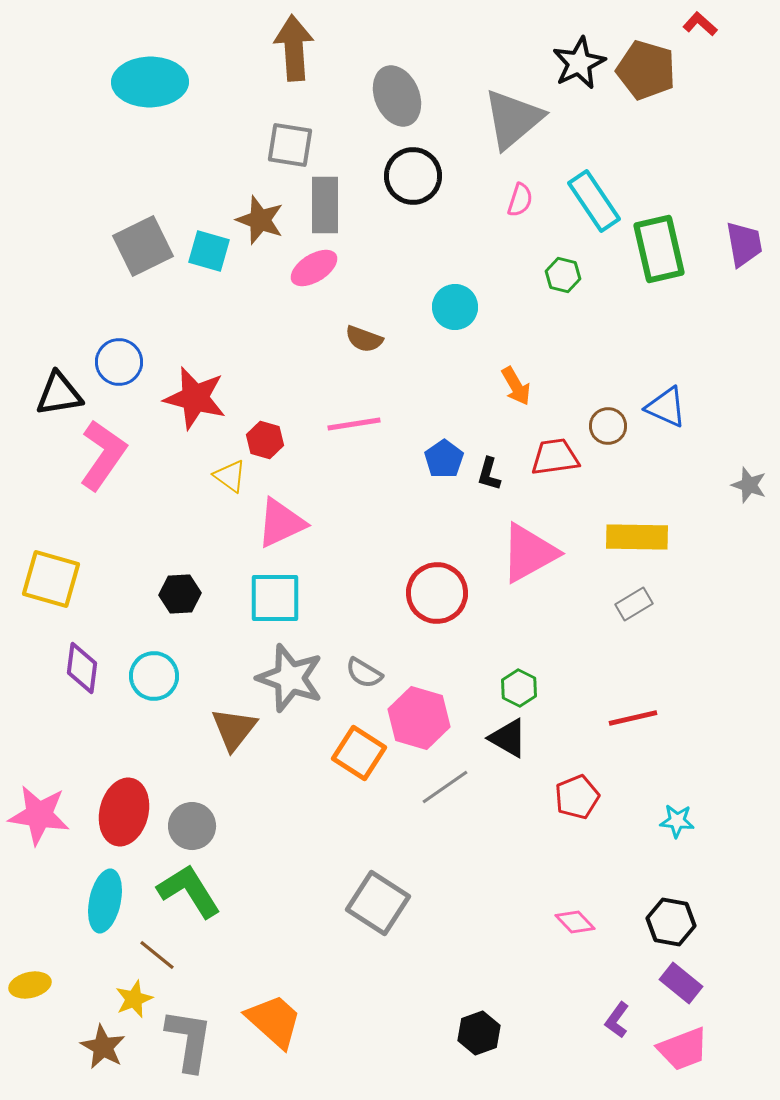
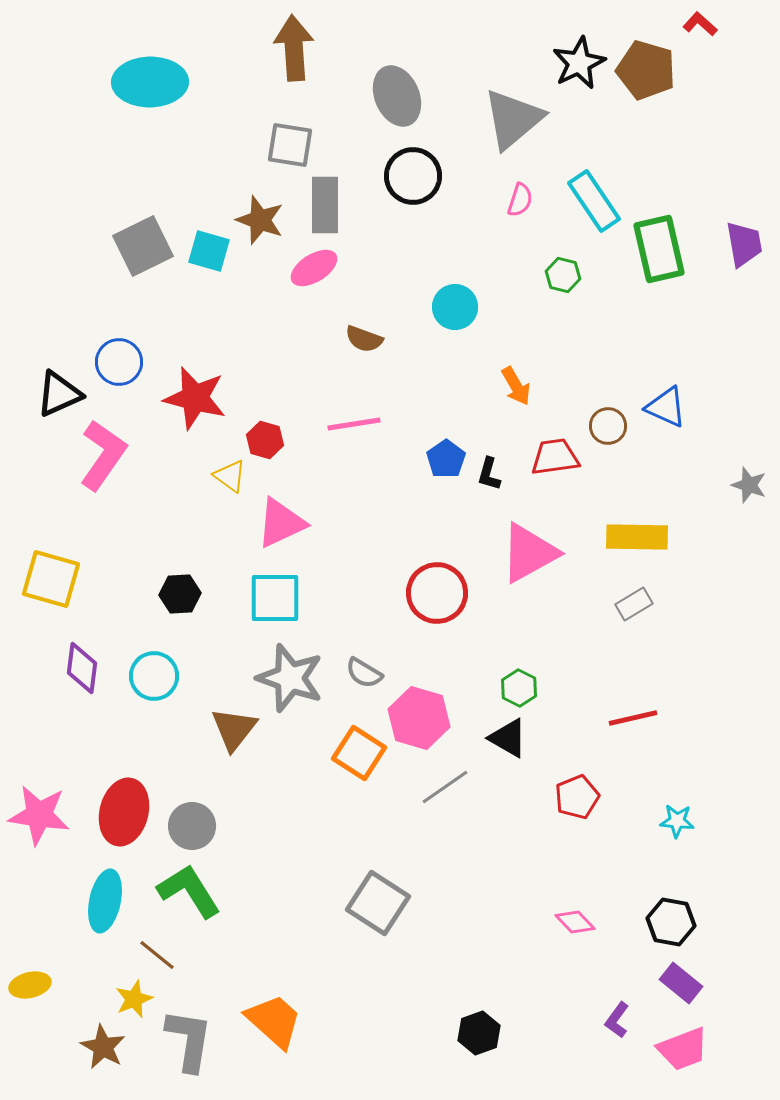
black triangle at (59, 394): rotated 15 degrees counterclockwise
blue pentagon at (444, 459): moved 2 px right
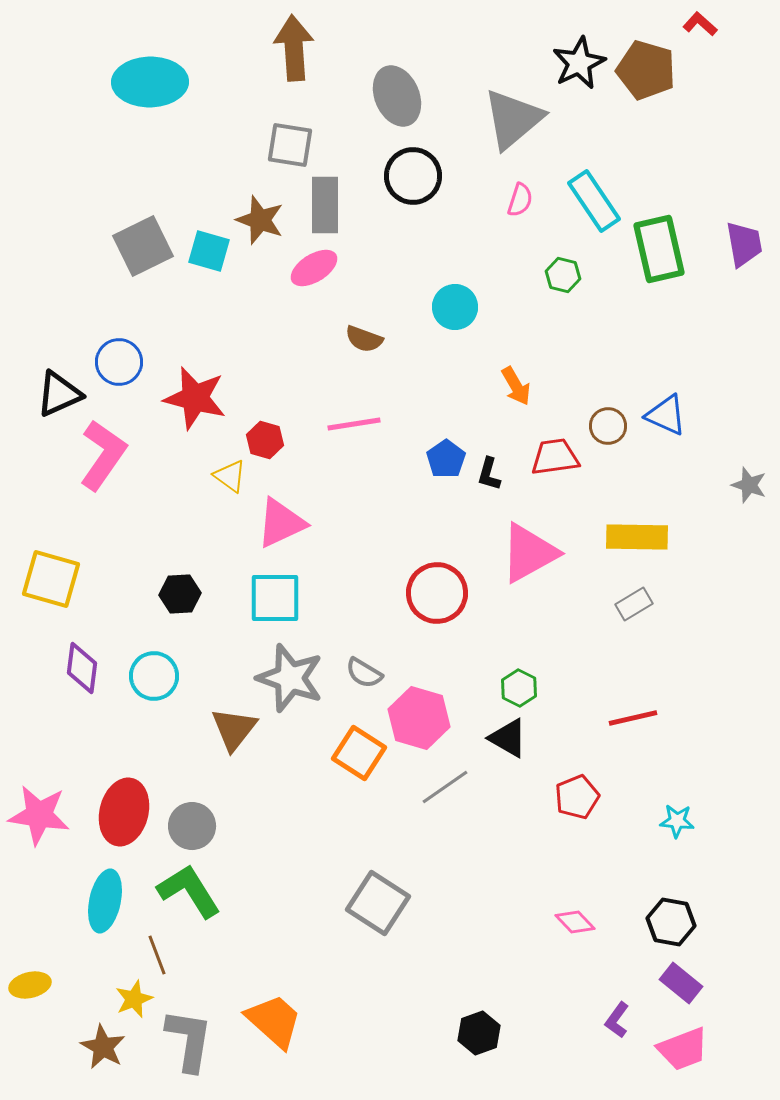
blue triangle at (666, 407): moved 8 px down
brown line at (157, 955): rotated 30 degrees clockwise
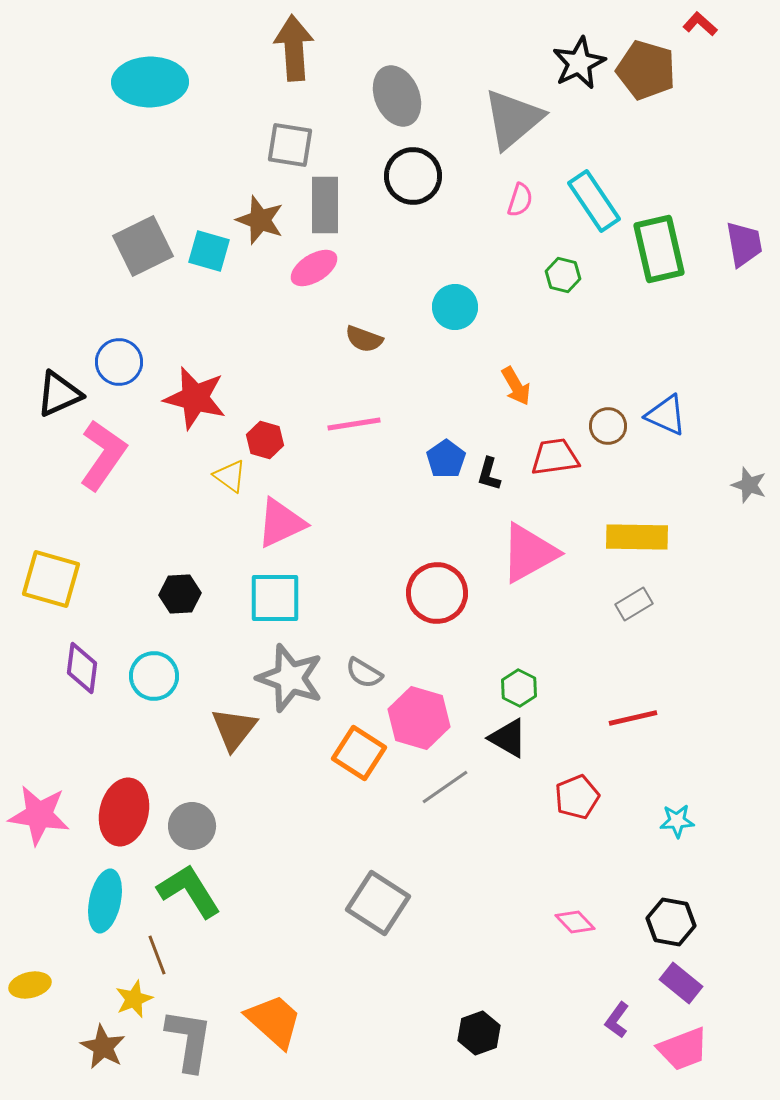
cyan star at (677, 821): rotated 8 degrees counterclockwise
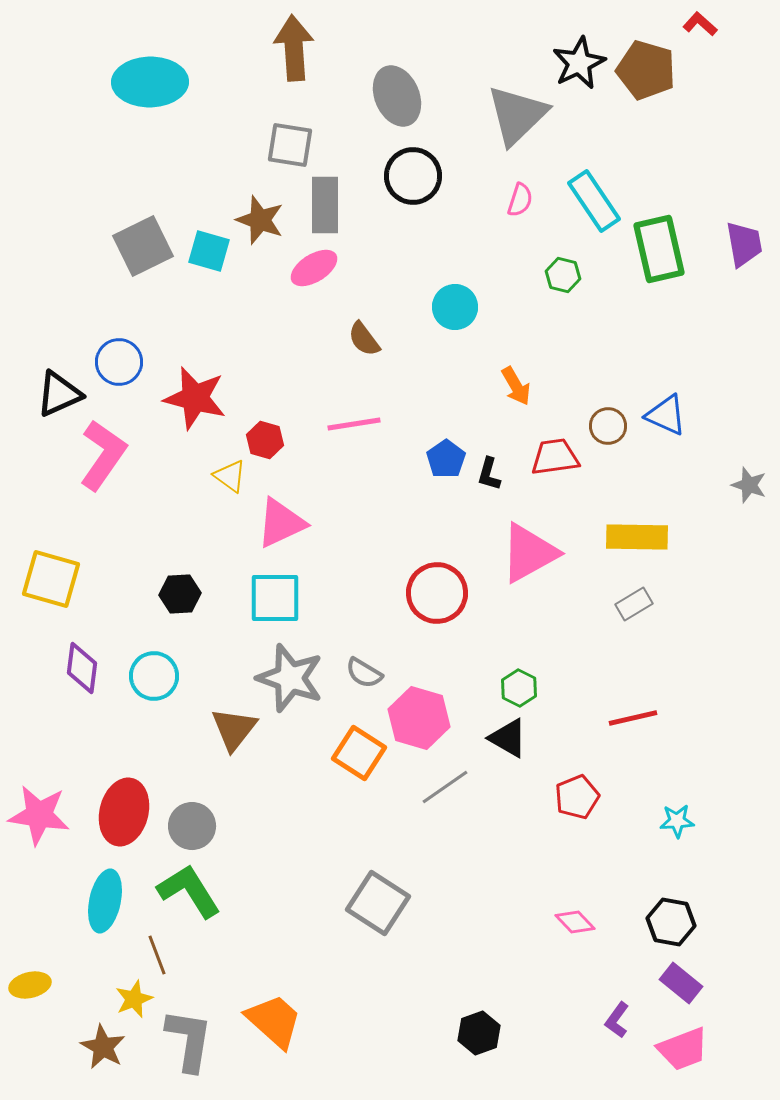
gray triangle at (513, 119): moved 4 px right, 4 px up; rotated 4 degrees counterclockwise
brown semicircle at (364, 339): rotated 33 degrees clockwise
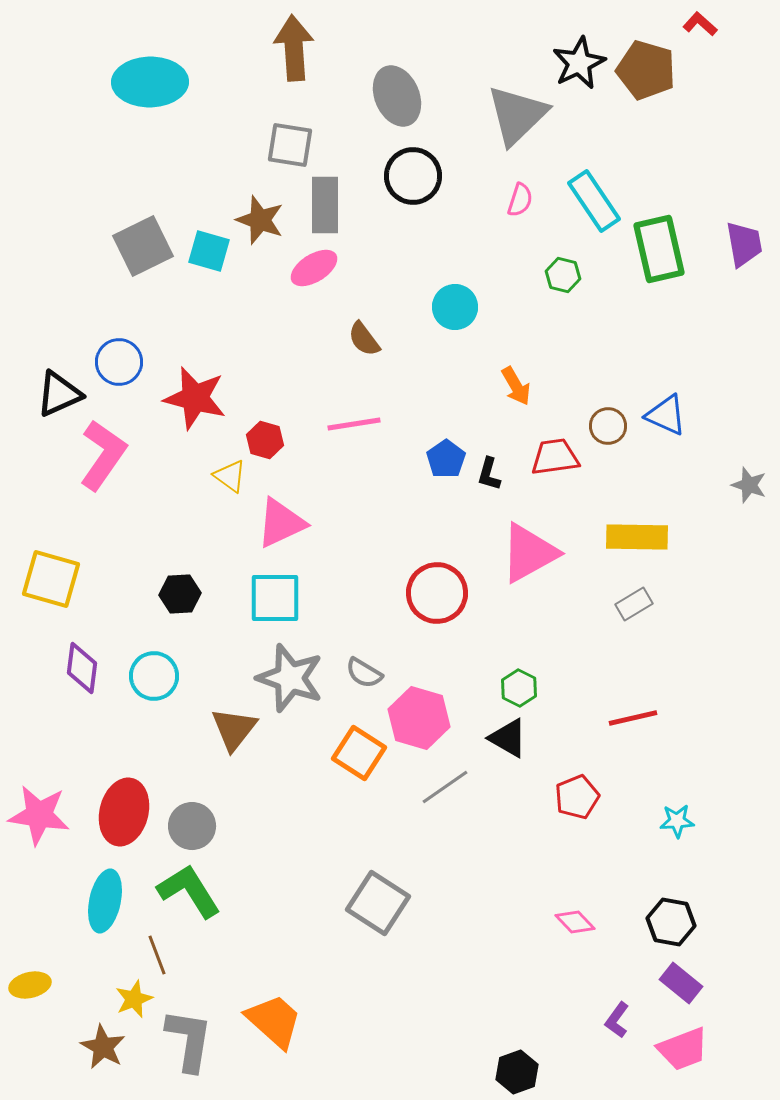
black hexagon at (479, 1033): moved 38 px right, 39 px down
